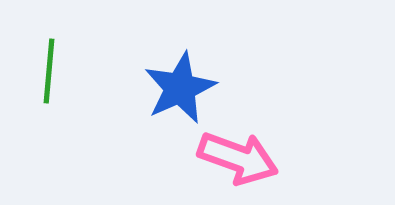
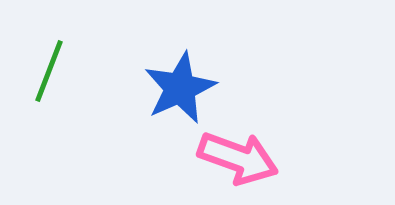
green line: rotated 16 degrees clockwise
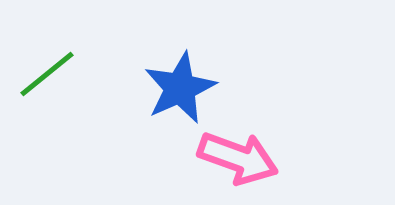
green line: moved 2 px left, 3 px down; rotated 30 degrees clockwise
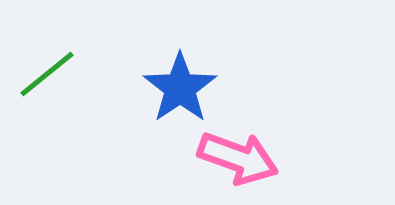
blue star: rotated 10 degrees counterclockwise
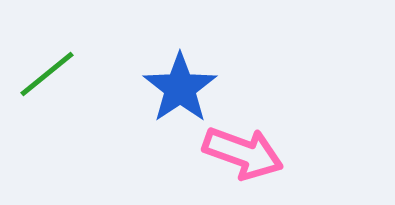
pink arrow: moved 5 px right, 5 px up
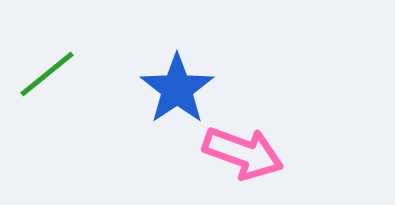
blue star: moved 3 px left, 1 px down
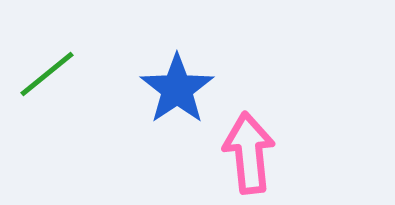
pink arrow: moved 6 px right; rotated 116 degrees counterclockwise
